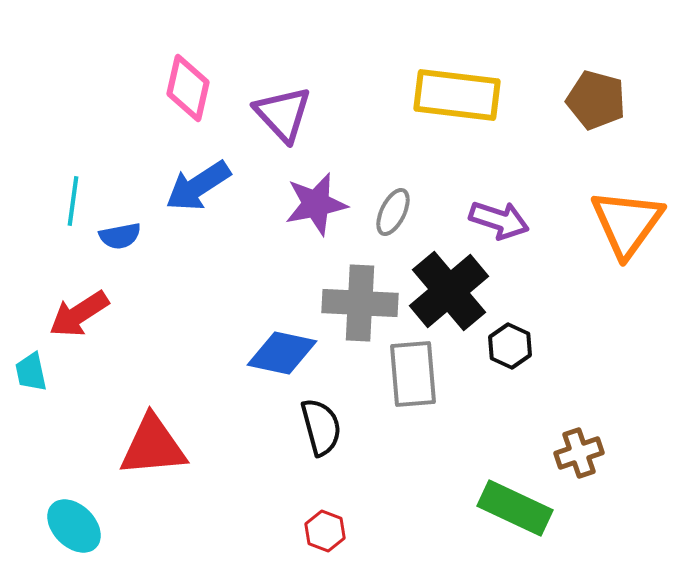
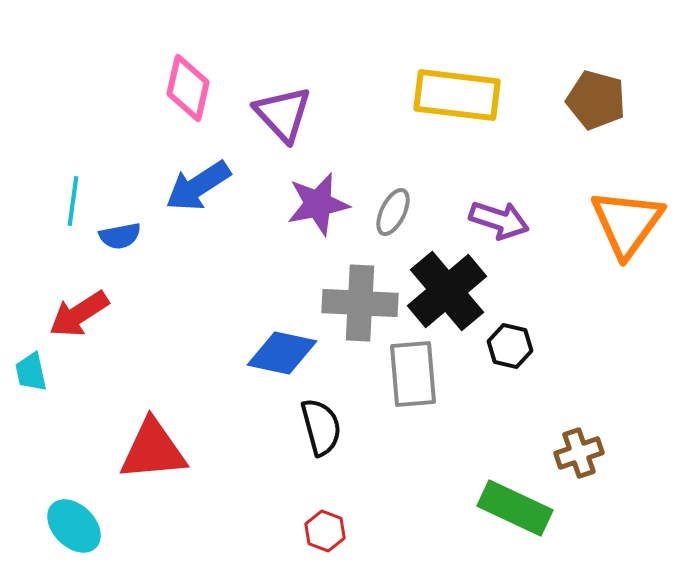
purple star: moved 2 px right
black cross: moved 2 px left
black hexagon: rotated 12 degrees counterclockwise
red triangle: moved 4 px down
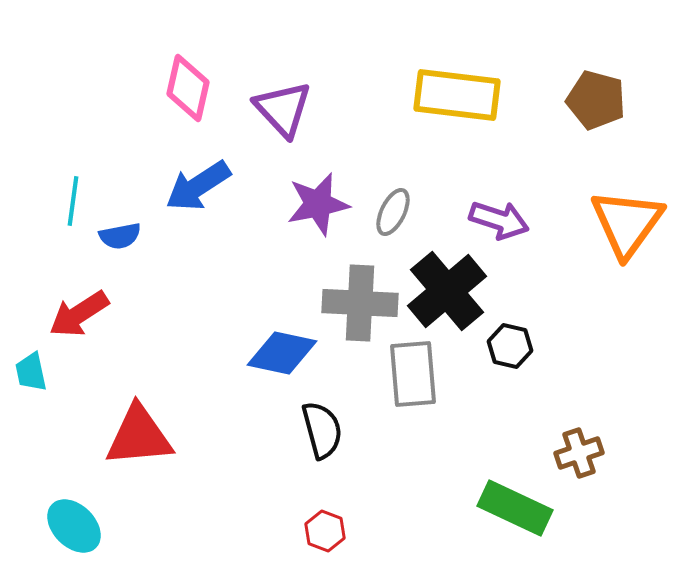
purple triangle: moved 5 px up
black semicircle: moved 1 px right, 3 px down
red triangle: moved 14 px left, 14 px up
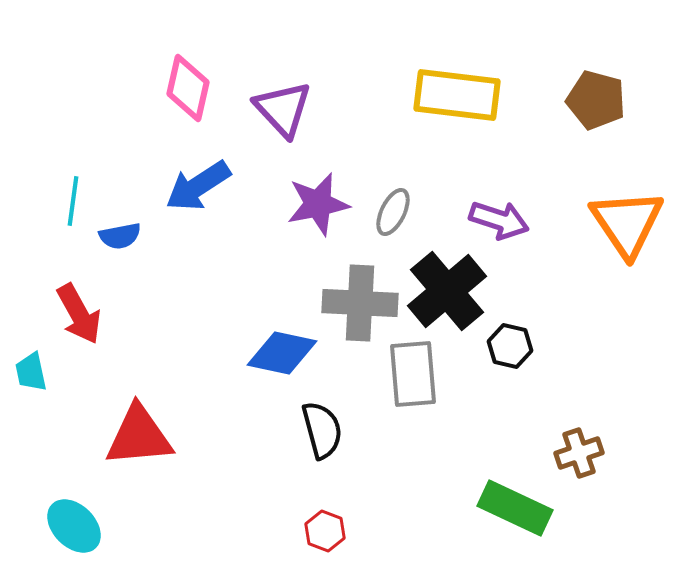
orange triangle: rotated 10 degrees counterclockwise
red arrow: rotated 86 degrees counterclockwise
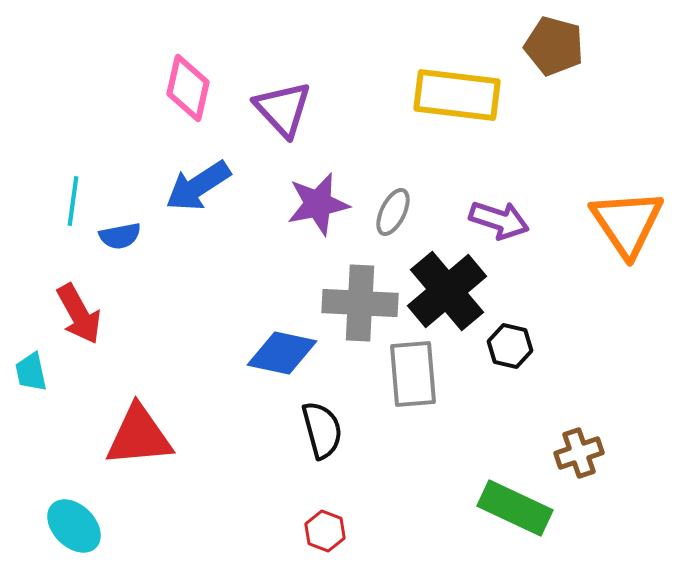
brown pentagon: moved 42 px left, 54 px up
